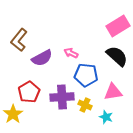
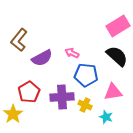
pink arrow: moved 1 px right
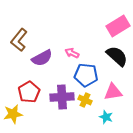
yellow cross: moved 5 px up
yellow star: rotated 24 degrees clockwise
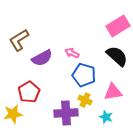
brown L-shape: rotated 20 degrees clockwise
blue pentagon: moved 2 px left; rotated 10 degrees clockwise
purple cross: moved 4 px right, 16 px down
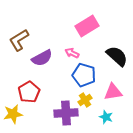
pink rectangle: moved 31 px left
yellow cross: rotated 32 degrees clockwise
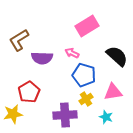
purple semicircle: rotated 30 degrees clockwise
yellow cross: moved 1 px right, 1 px up
purple cross: moved 1 px left, 2 px down
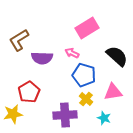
pink rectangle: moved 2 px down
yellow cross: rotated 16 degrees counterclockwise
cyan star: moved 2 px left, 1 px down
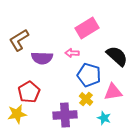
pink arrow: rotated 24 degrees counterclockwise
blue pentagon: moved 5 px right
yellow star: moved 4 px right
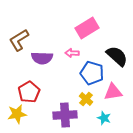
blue pentagon: moved 3 px right, 2 px up
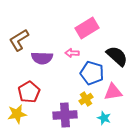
yellow cross: rotated 16 degrees clockwise
